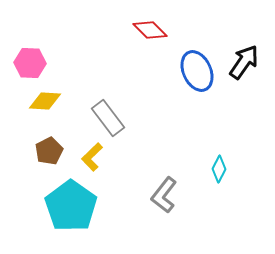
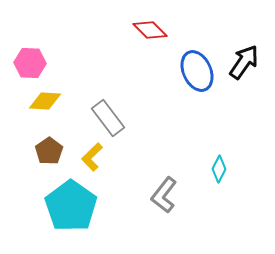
brown pentagon: rotated 8 degrees counterclockwise
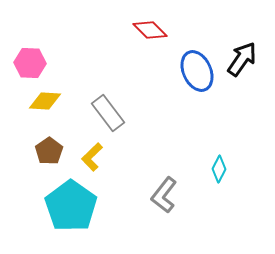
black arrow: moved 2 px left, 3 px up
gray rectangle: moved 5 px up
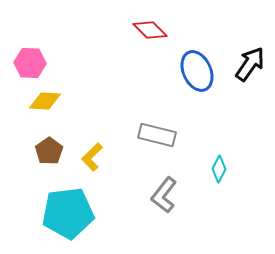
black arrow: moved 8 px right, 5 px down
gray rectangle: moved 49 px right, 22 px down; rotated 39 degrees counterclockwise
cyan pentagon: moved 3 px left, 7 px down; rotated 30 degrees clockwise
